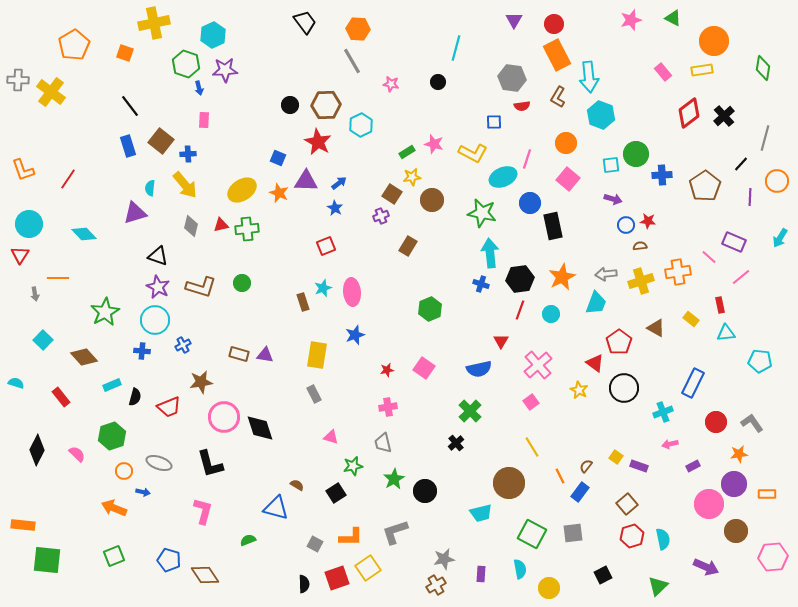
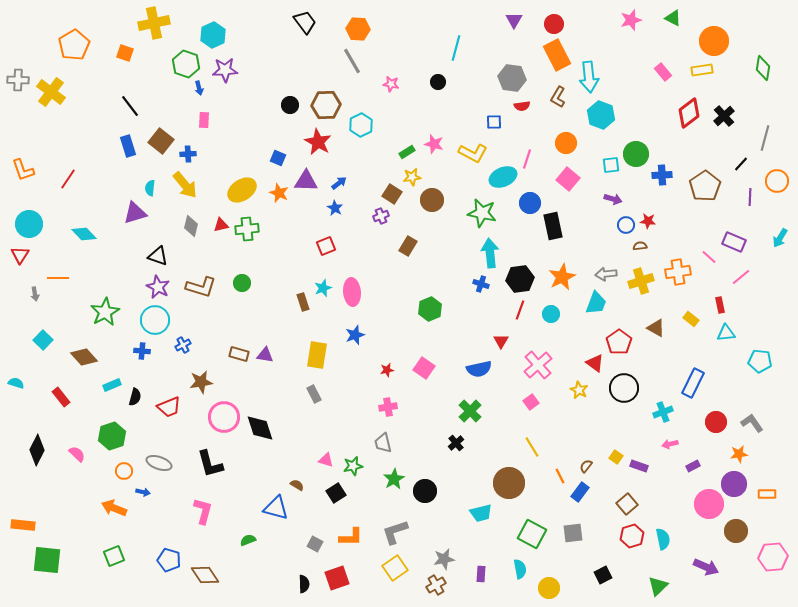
pink triangle at (331, 437): moved 5 px left, 23 px down
yellow square at (368, 568): moved 27 px right
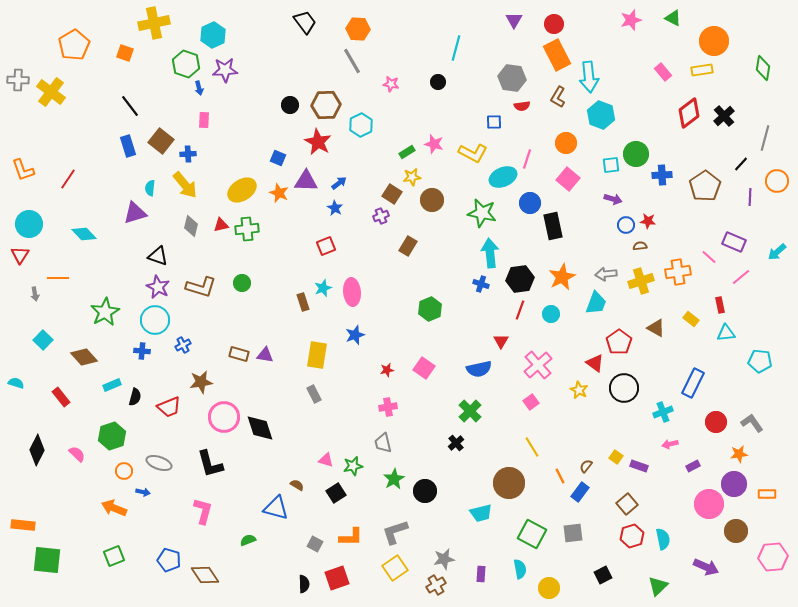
cyan arrow at (780, 238): moved 3 px left, 14 px down; rotated 18 degrees clockwise
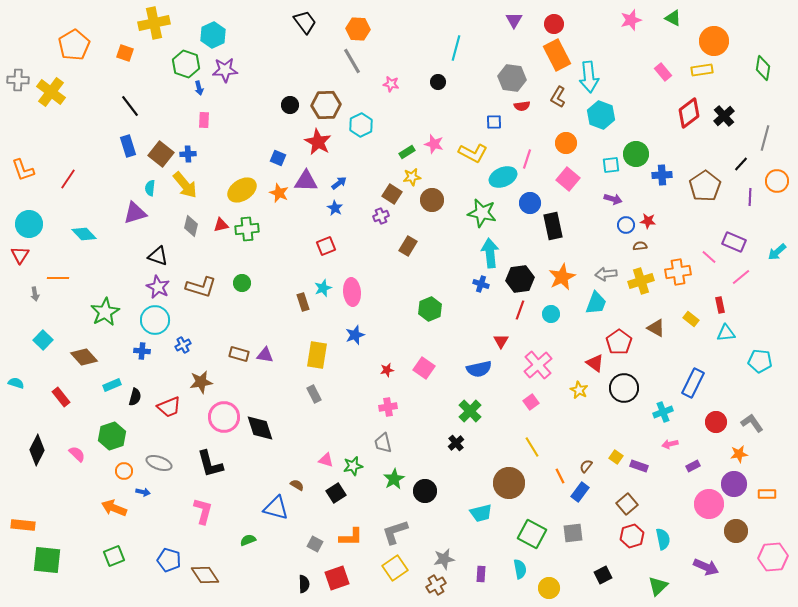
brown square at (161, 141): moved 13 px down
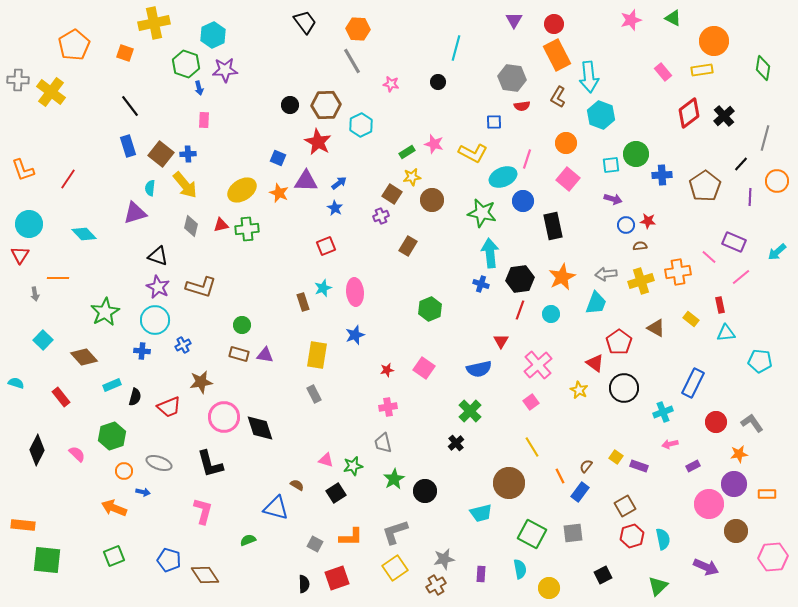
blue circle at (530, 203): moved 7 px left, 2 px up
green circle at (242, 283): moved 42 px down
pink ellipse at (352, 292): moved 3 px right
brown square at (627, 504): moved 2 px left, 2 px down; rotated 10 degrees clockwise
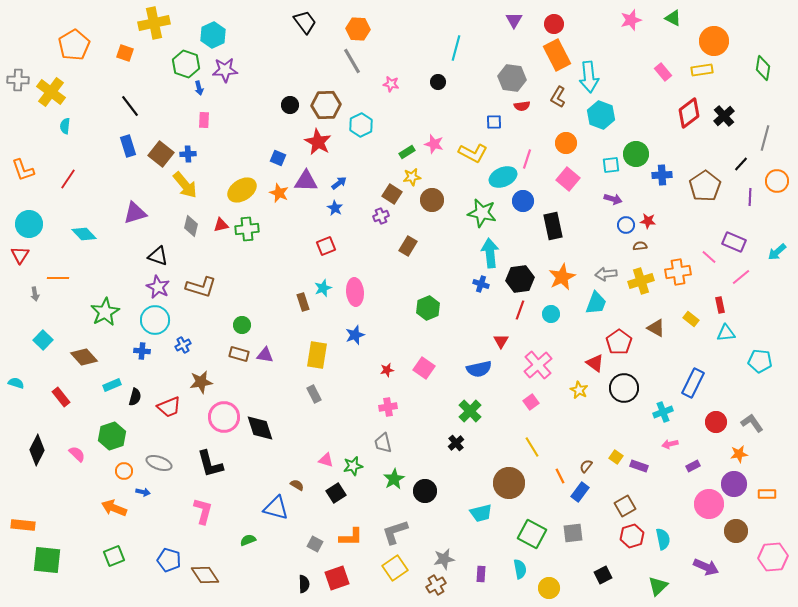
cyan semicircle at (150, 188): moved 85 px left, 62 px up
green hexagon at (430, 309): moved 2 px left, 1 px up
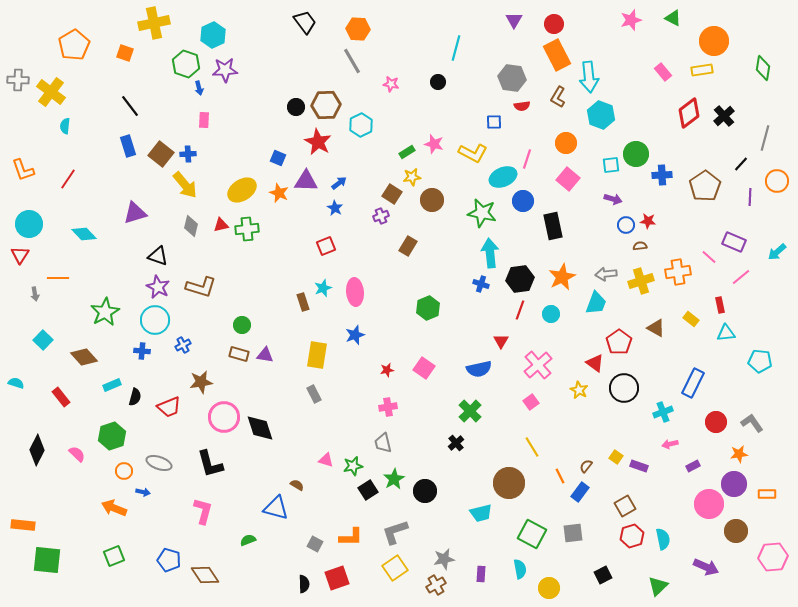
black circle at (290, 105): moved 6 px right, 2 px down
black square at (336, 493): moved 32 px right, 3 px up
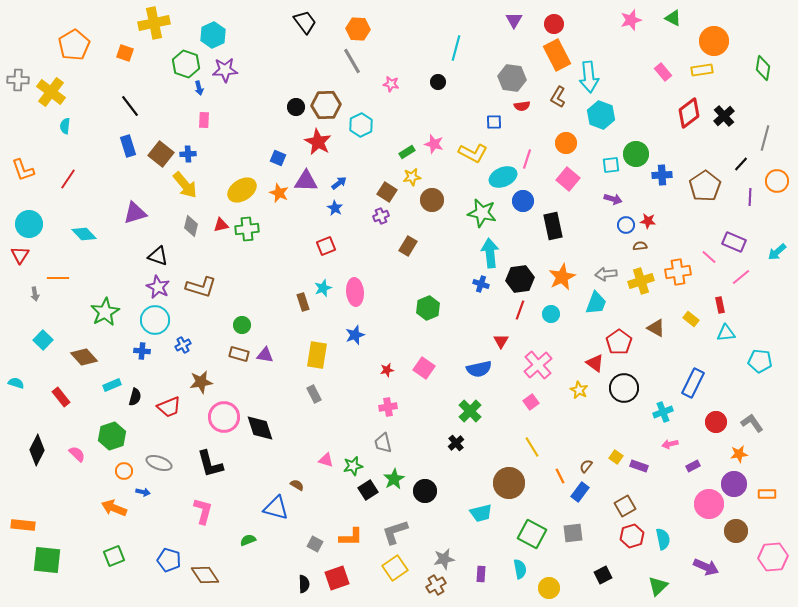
brown square at (392, 194): moved 5 px left, 2 px up
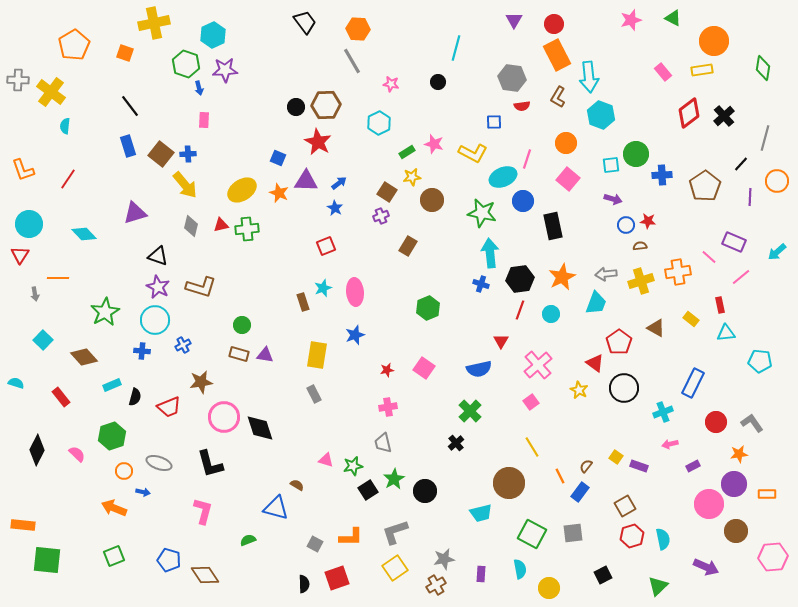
cyan hexagon at (361, 125): moved 18 px right, 2 px up
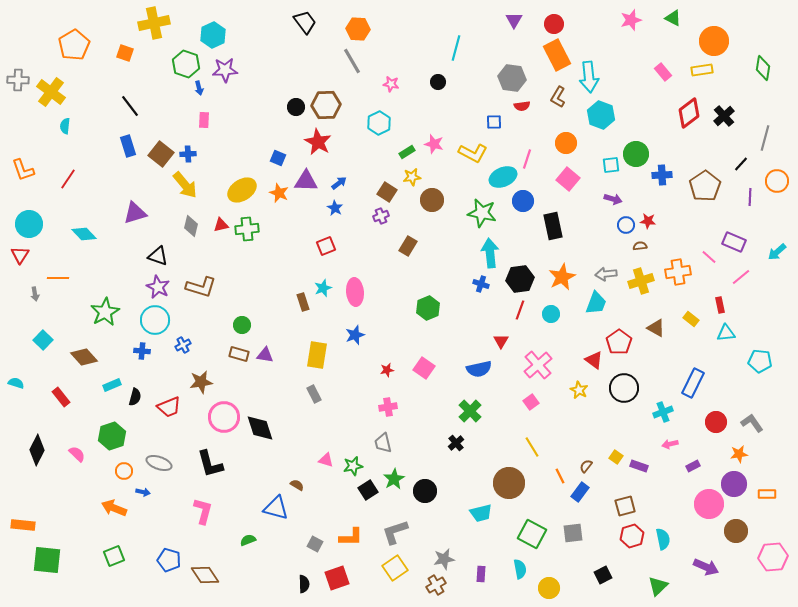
red triangle at (595, 363): moved 1 px left, 3 px up
brown square at (625, 506): rotated 15 degrees clockwise
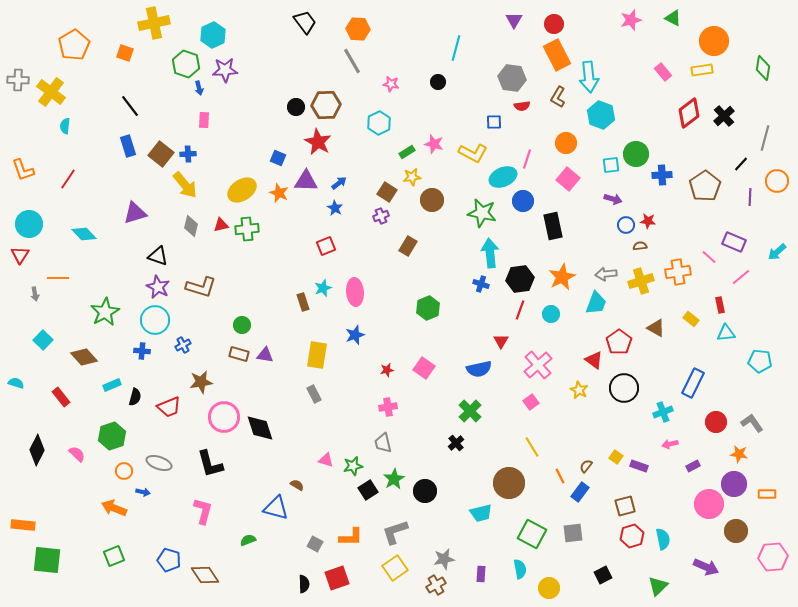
orange star at (739, 454): rotated 18 degrees clockwise
